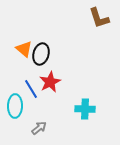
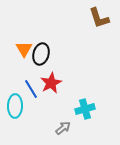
orange triangle: rotated 18 degrees clockwise
red star: moved 1 px right, 1 px down
cyan cross: rotated 18 degrees counterclockwise
gray arrow: moved 24 px right
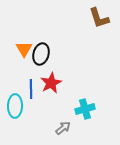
blue line: rotated 30 degrees clockwise
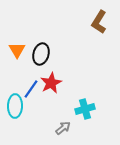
brown L-shape: moved 4 px down; rotated 50 degrees clockwise
orange triangle: moved 7 px left, 1 px down
blue line: rotated 36 degrees clockwise
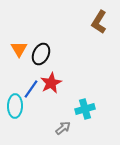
orange triangle: moved 2 px right, 1 px up
black ellipse: rotated 10 degrees clockwise
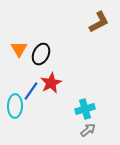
brown L-shape: rotated 150 degrees counterclockwise
blue line: moved 2 px down
gray arrow: moved 25 px right, 2 px down
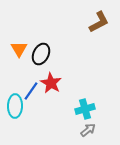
red star: rotated 15 degrees counterclockwise
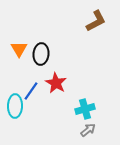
brown L-shape: moved 3 px left, 1 px up
black ellipse: rotated 20 degrees counterclockwise
red star: moved 5 px right
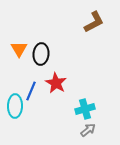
brown L-shape: moved 2 px left, 1 px down
blue line: rotated 12 degrees counterclockwise
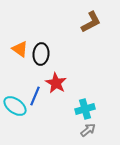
brown L-shape: moved 3 px left
orange triangle: moved 1 px right; rotated 24 degrees counterclockwise
blue line: moved 4 px right, 5 px down
cyan ellipse: rotated 55 degrees counterclockwise
